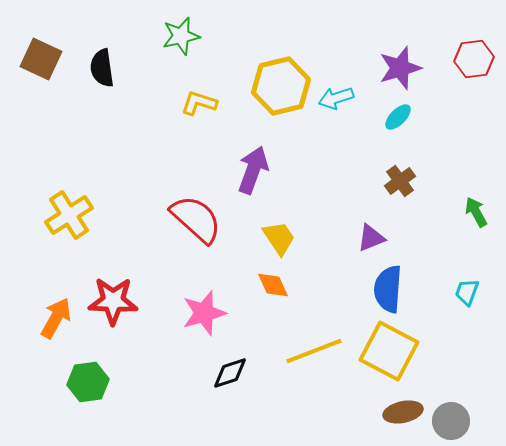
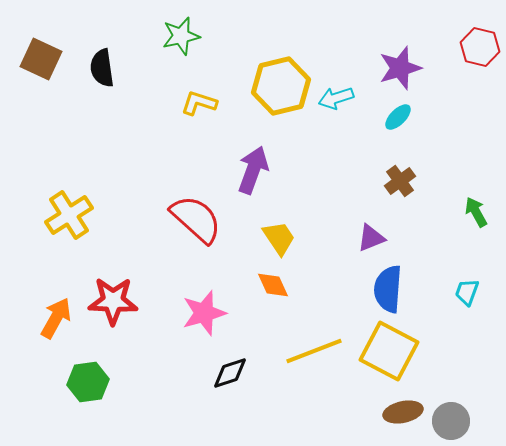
red hexagon: moved 6 px right, 12 px up; rotated 21 degrees clockwise
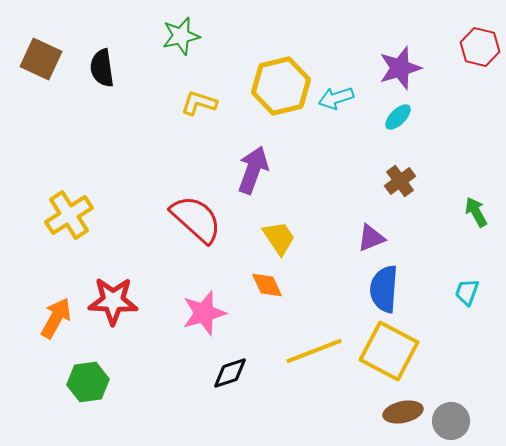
orange diamond: moved 6 px left
blue semicircle: moved 4 px left
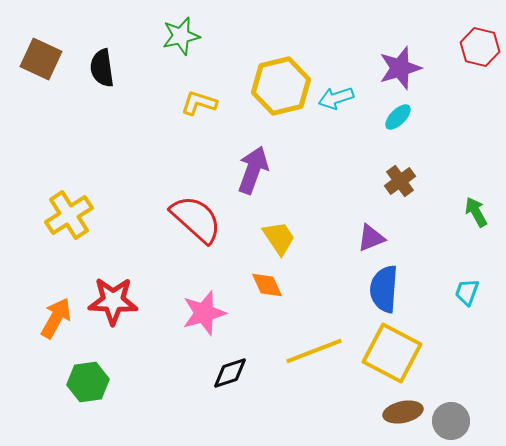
yellow square: moved 3 px right, 2 px down
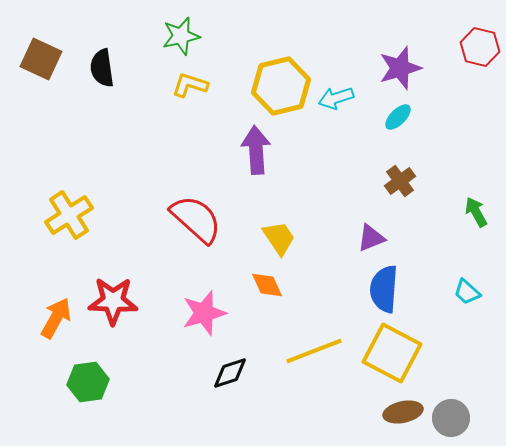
yellow L-shape: moved 9 px left, 18 px up
purple arrow: moved 3 px right, 20 px up; rotated 24 degrees counterclockwise
cyan trapezoid: rotated 68 degrees counterclockwise
gray circle: moved 3 px up
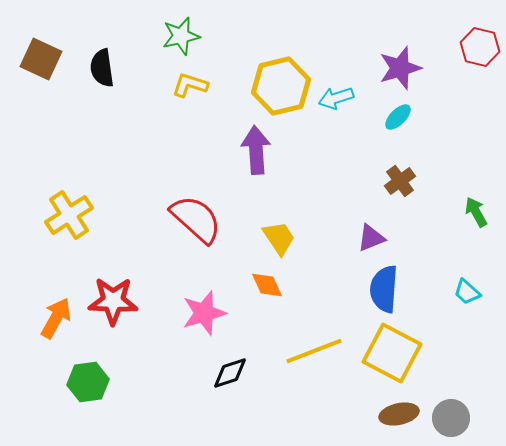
brown ellipse: moved 4 px left, 2 px down
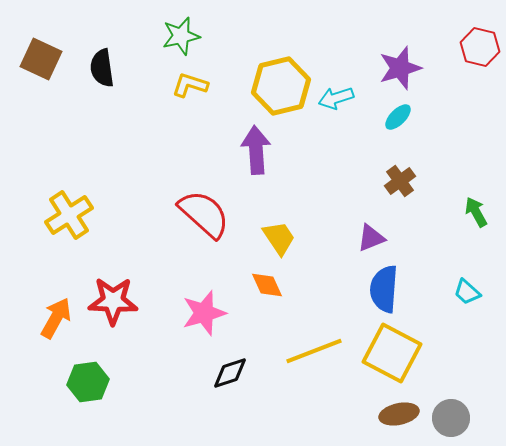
red semicircle: moved 8 px right, 5 px up
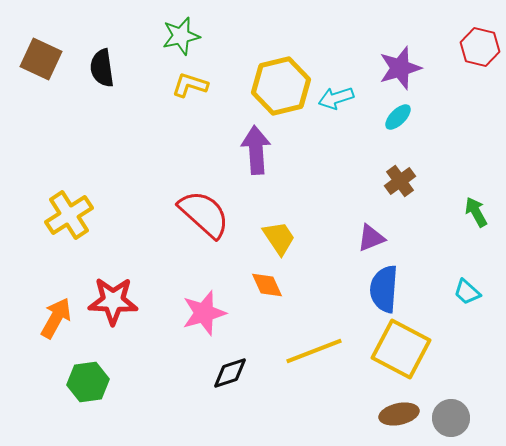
yellow square: moved 9 px right, 4 px up
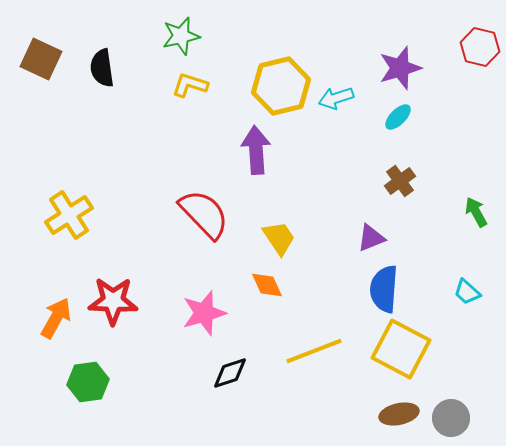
red semicircle: rotated 4 degrees clockwise
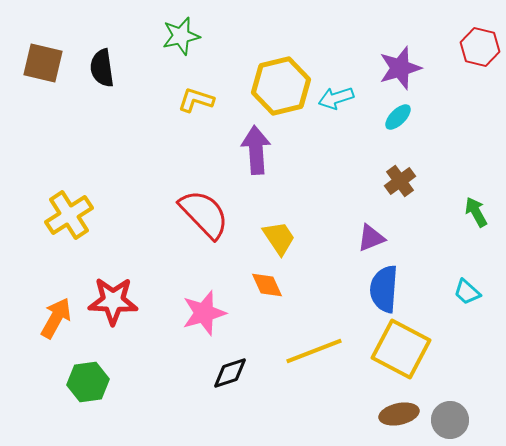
brown square: moved 2 px right, 4 px down; rotated 12 degrees counterclockwise
yellow L-shape: moved 6 px right, 15 px down
gray circle: moved 1 px left, 2 px down
